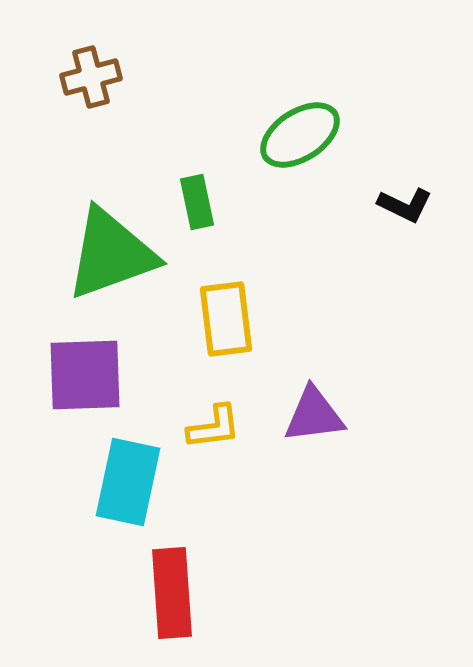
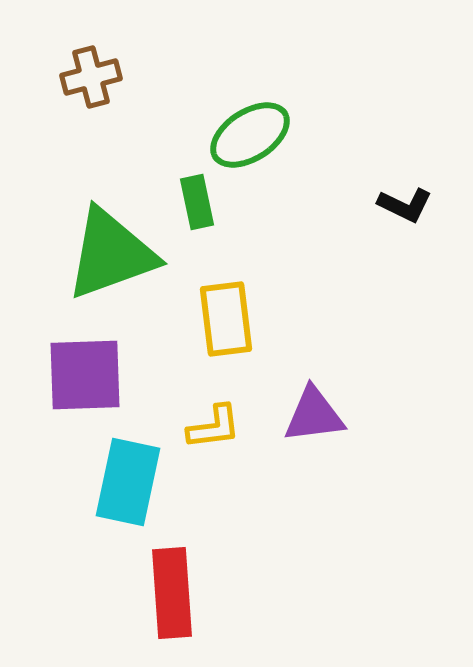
green ellipse: moved 50 px left
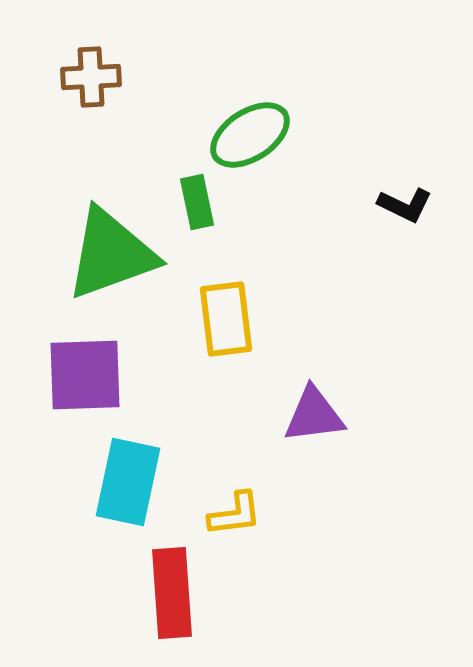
brown cross: rotated 12 degrees clockwise
yellow L-shape: moved 21 px right, 87 px down
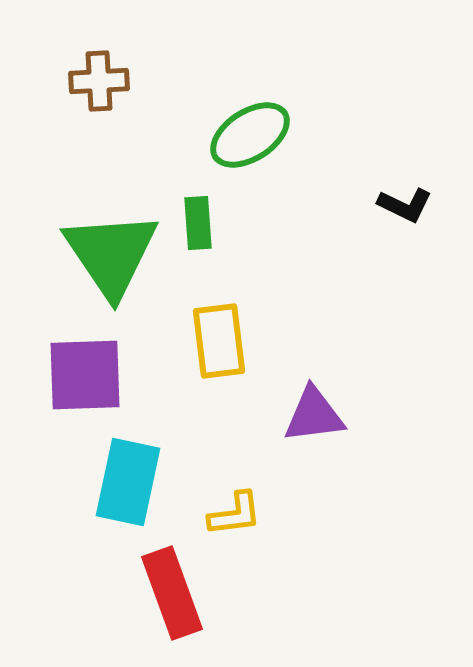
brown cross: moved 8 px right, 4 px down
green rectangle: moved 1 px right, 21 px down; rotated 8 degrees clockwise
green triangle: rotated 44 degrees counterclockwise
yellow rectangle: moved 7 px left, 22 px down
red rectangle: rotated 16 degrees counterclockwise
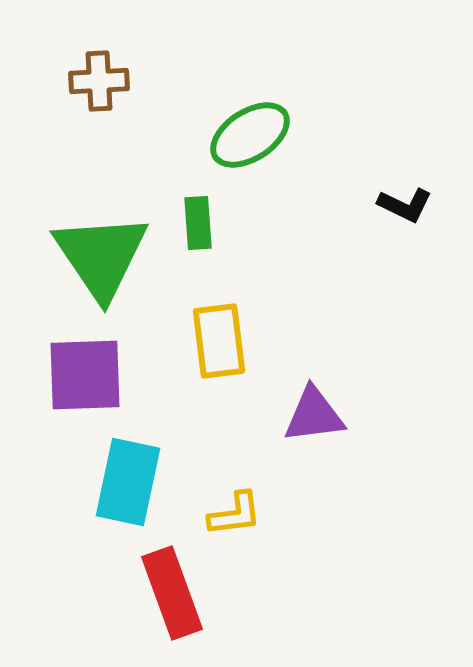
green triangle: moved 10 px left, 2 px down
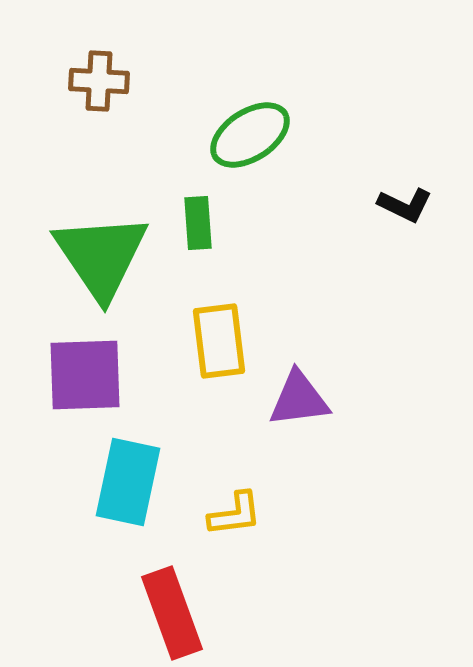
brown cross: rotated 6 degrees clockwise
purple triangle: moved 15 px left, 16 px up
red rectangle: moved 20 px down
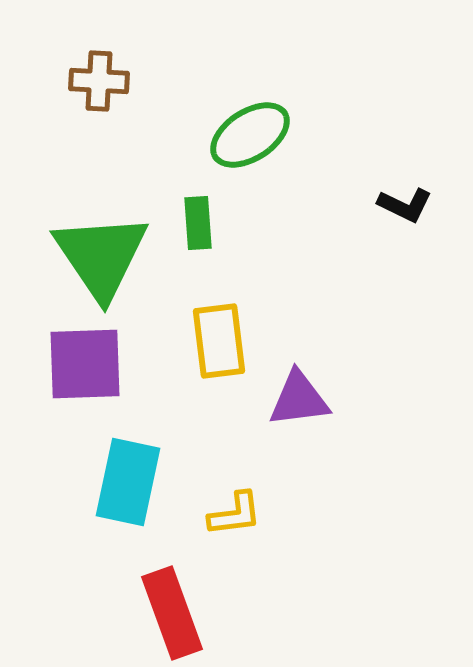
purple square: moved 11 px up
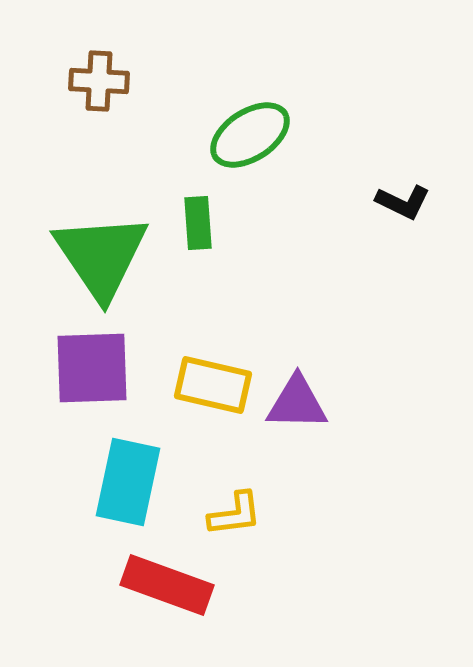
black L-shape: moved 2 px left, 3 px up
yellow rectangle: moved 6 px left, 44 px down; rotated 70 degrees counterclockwise
purple square: moved 7 px right, 4 px down
purple triangle: moved 2 px left, 4 px down; rotated 8 degrees clockwise
red rectangle: moved 5 px left, 28 px up; rotated 50 degrees counterclockwise
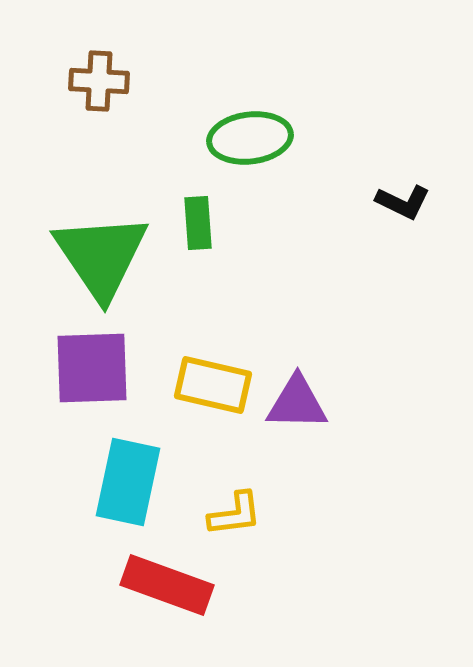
green ellipse: moved 3 px down; rotated 26 degrees clockwise
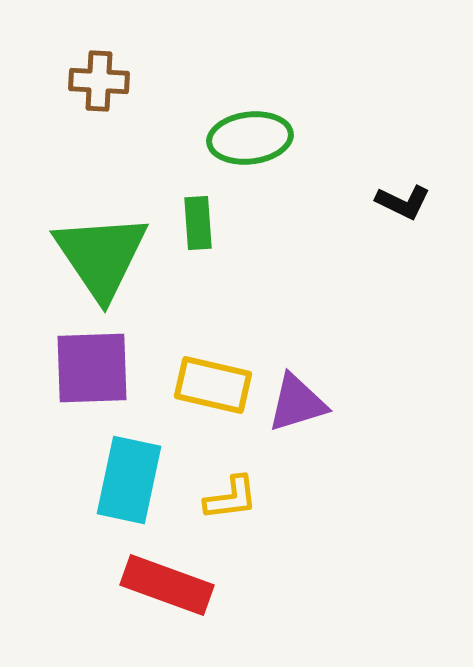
purple triangle: rotated 18 degrees counterclockwise
cyan rectangle: moved 1 px right, 2 px up
yellow L-shape: moved 4 px left, 16 px up
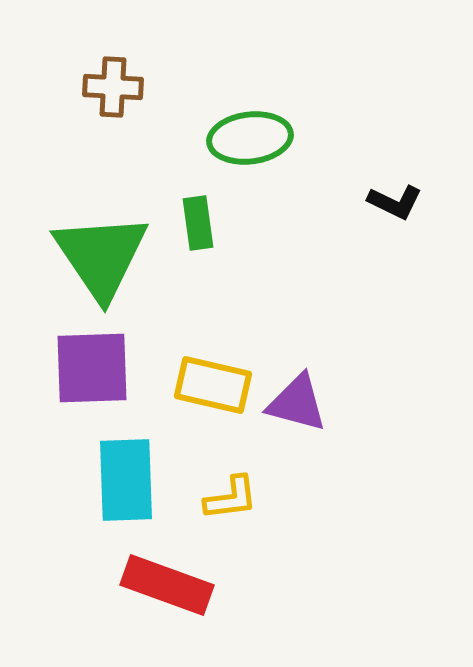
brown cross: moved 14 px right, 6 px down
black L-shape: moved 8 px left
green rectangle: rotated 4 degrees counterclockwise
purple triangle: rotated 32 degrees clockwise
cyan rectangle: moved 3 px left; rotated 14 degrees counterclockwise
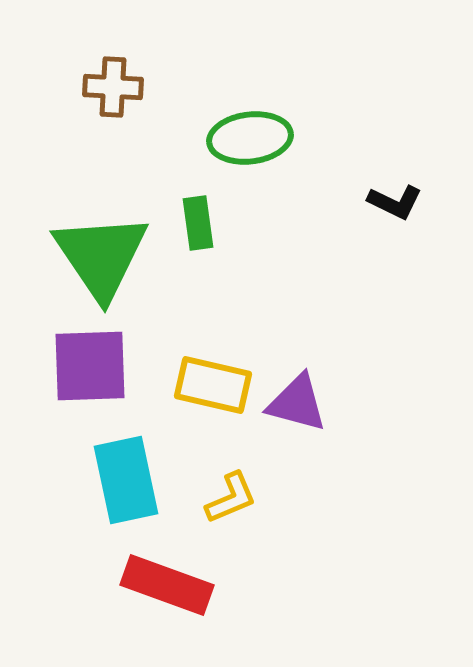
purple square: moved 2 px left, 2 px up
cyan rectangle: rotated 10 degrees counterclockwise
yellow L-shape: rotated 16 degrees counterclockwise
